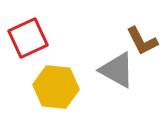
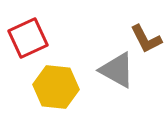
brown L-shape: moved 4 px right, 2 px up
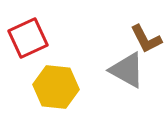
gray triangle: moved 10 px right
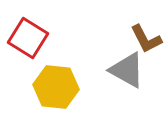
red square: rotated 33 degrees counterclockwise
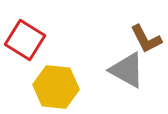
red square: moved 3 px left, 2 px down
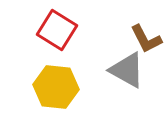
red square: moved 32 px right, 10 px up
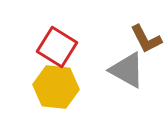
red square: moved 17 px down
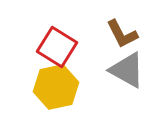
brown L-shape: moved 24 px left, 5 px up
yellow hexagon: rotated 18 degrees counterclockwise
